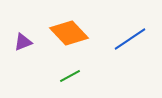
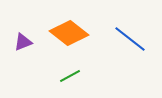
orange diamond: rotated 9 degrees counterclockwise
blue line: rotated 72 degrees clockwise
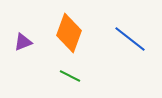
orange diamond: rotated 72 degrees clockwise
green line: rotated 55 degrees clockwise
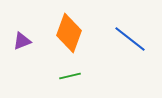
purple triangle: moved 1 px left, 1 px up
green line: rotated 40 degrees counterclockwise
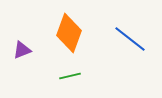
purple triangle: moved 9 px down
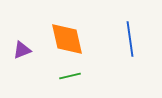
orange diamond: moved 2 px left, 6 px down; rotated 33 degrees counterclockwise
blue line: rotated 44 degrees clockwise
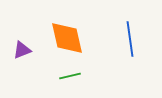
orange diamond: moved 1 px up
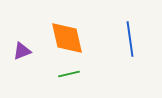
purple triangle: moved 1 px down
green line: moved 1 px left, 2 px up
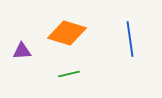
orange diamond: moved 5 px up; rotated 60 degrees counterclockwise
purple triangle: rotated 18 degrees clockwise
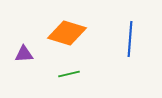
blue line: rotated 12 degrees clockwise
purple triangle: moved 2 px right, 3 px down
